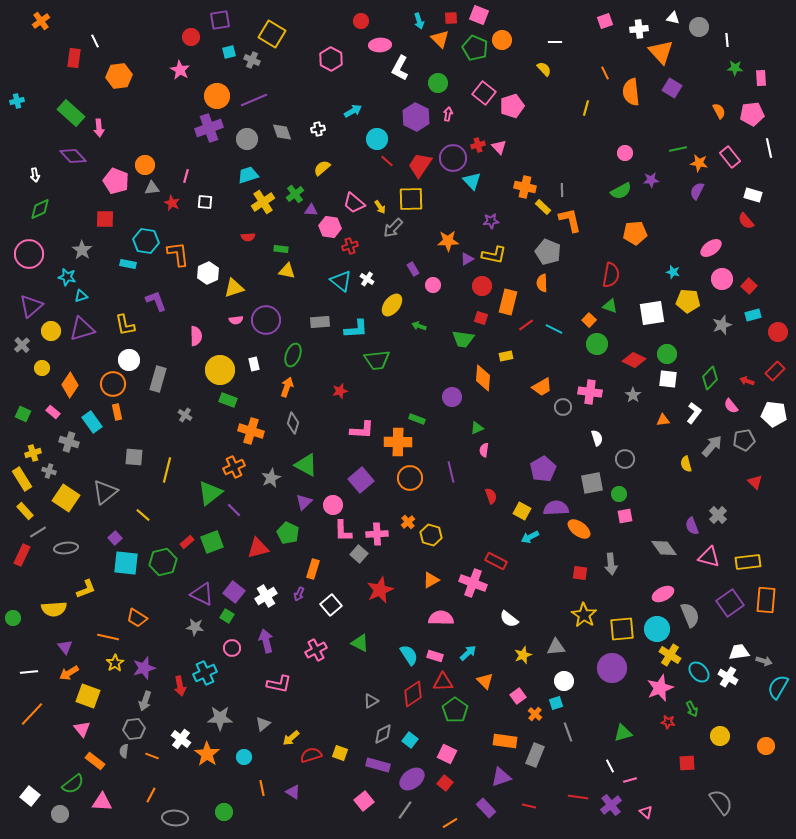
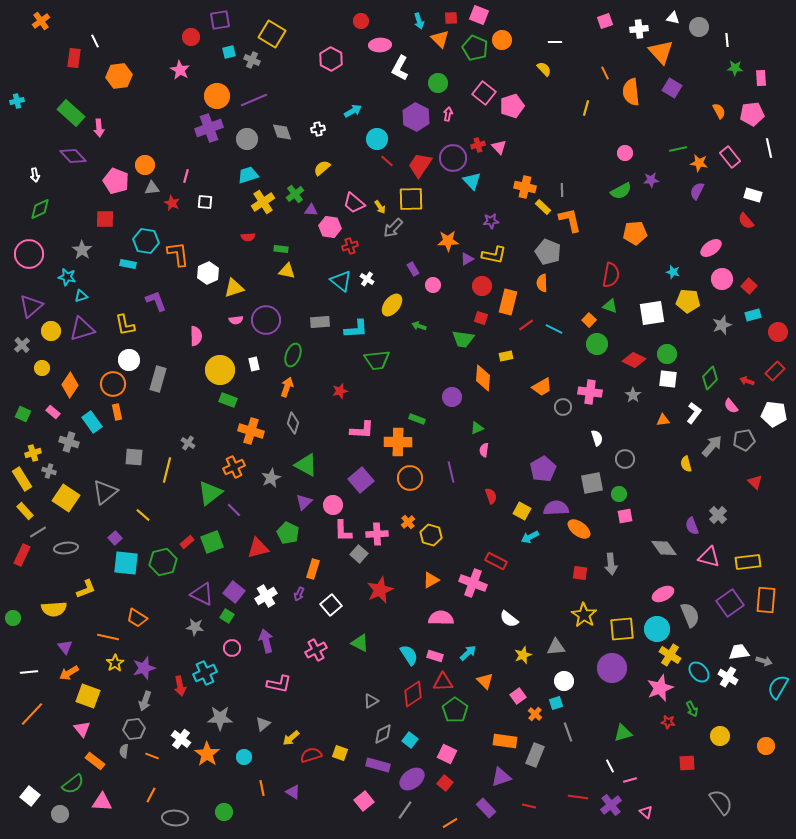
gray cross at (185, 415): moved 3 px right, 28 px down
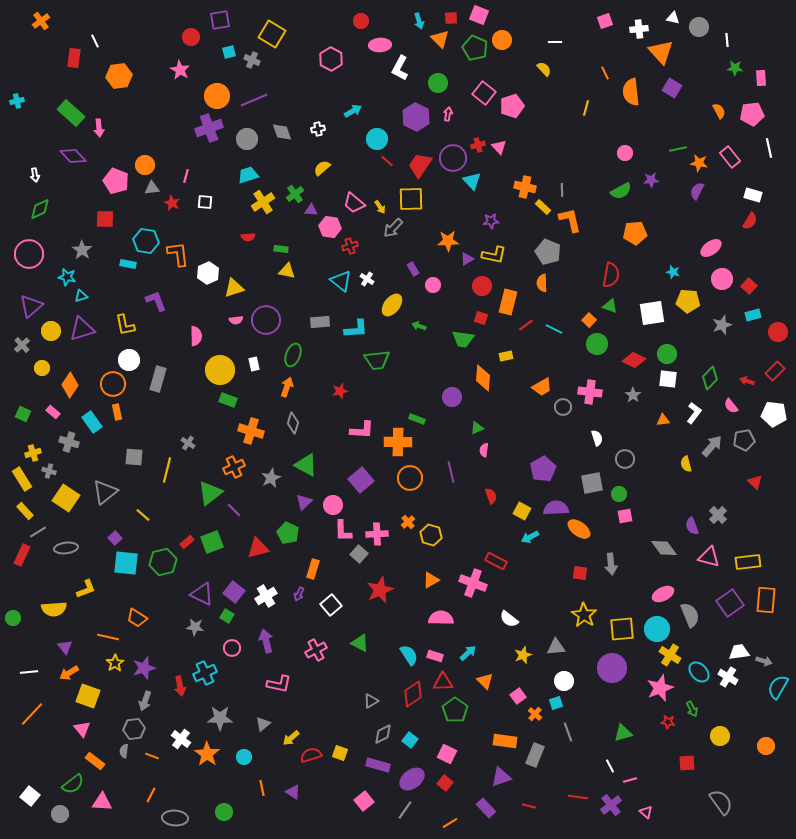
red semicircle at (746, 221): moved 4 px right; rotated 108 degrees counterclockwise
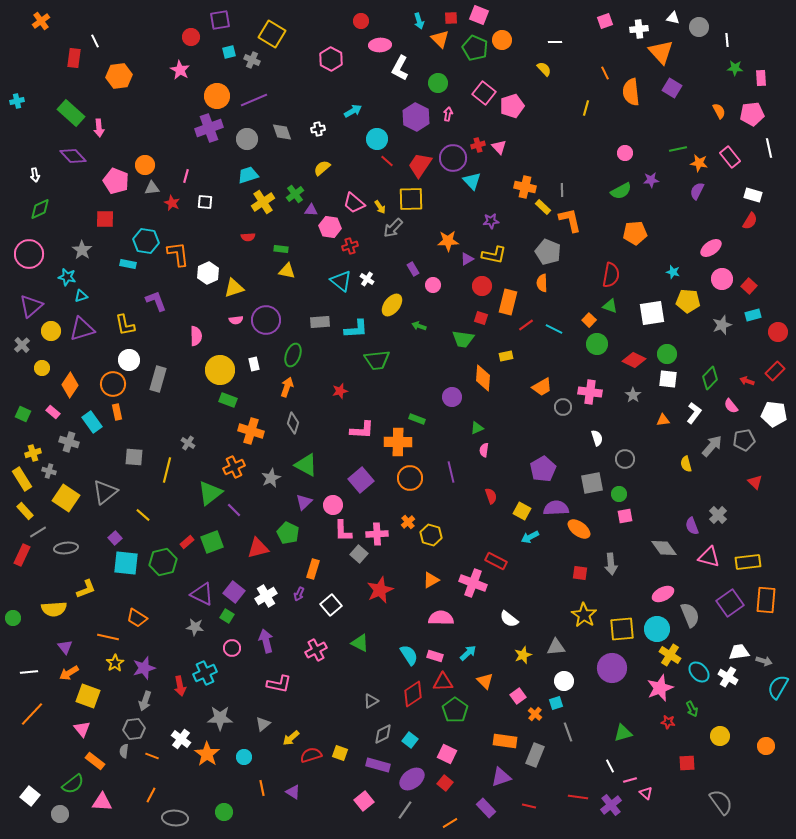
pink triangle at (646, 812): moved 19 px up
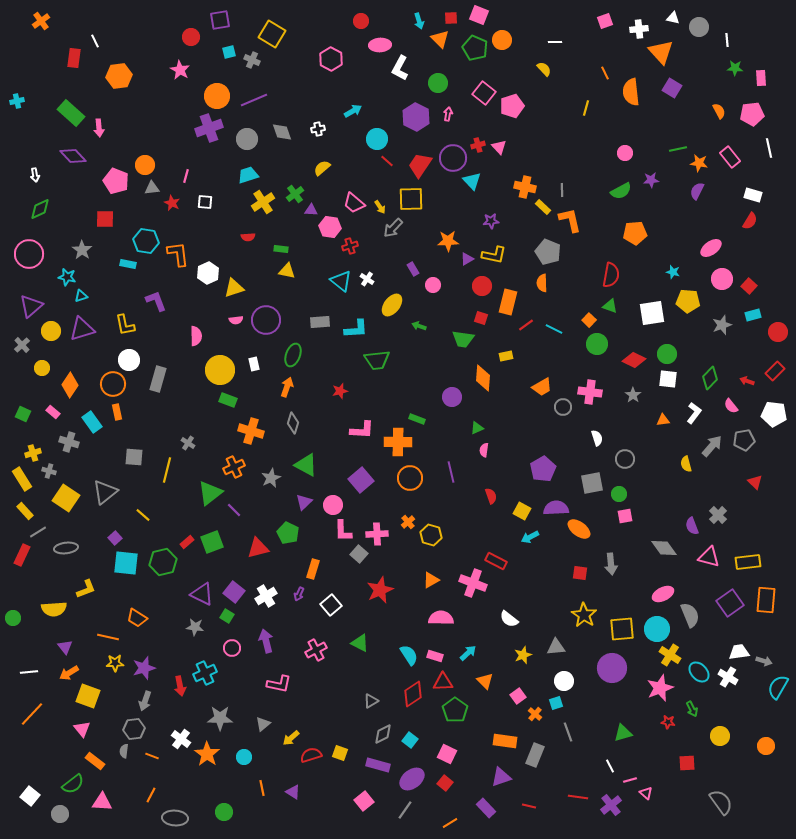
yellow star at (115, 663): rotated 30 degrees clockwise
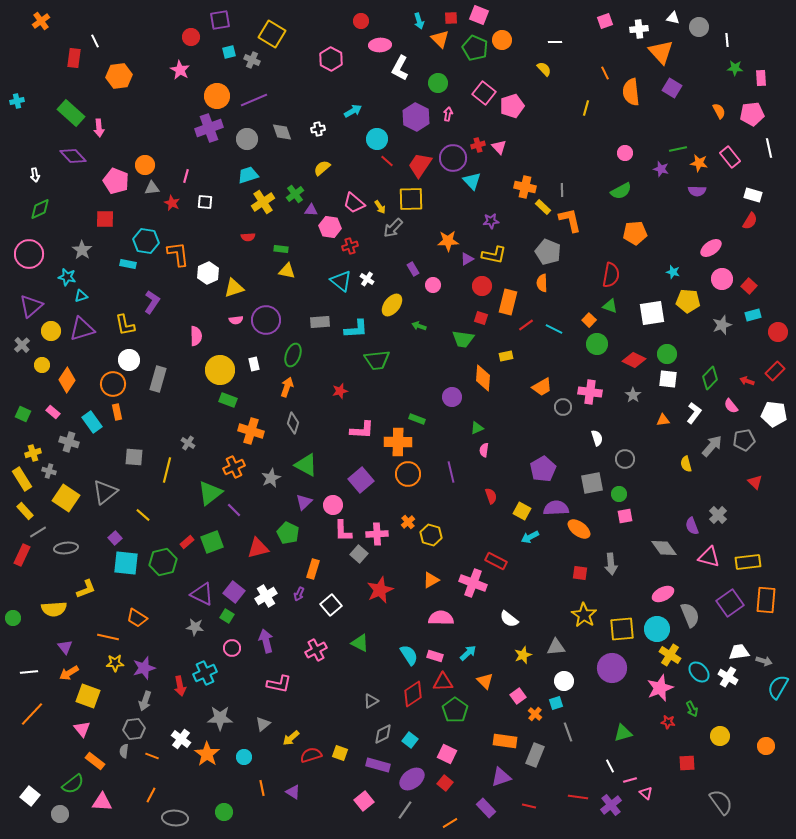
purple star at (651, 180): moved 10 px right, 11 px up; rotated 21 degrees clockwise
purple semicircle at (697, 191): rotated 114 degrees counterclockwise
purple L-shape at (156, 301): moved 4 px left, 1 px down; rotated 55 degrees clockwise
yellow circle at (42, 368): moved 3 px up
orange diamond at (70, 385): moved 3 px left, 5 px up
orange circle at (410, 478): moved 2 px left, 4 px up
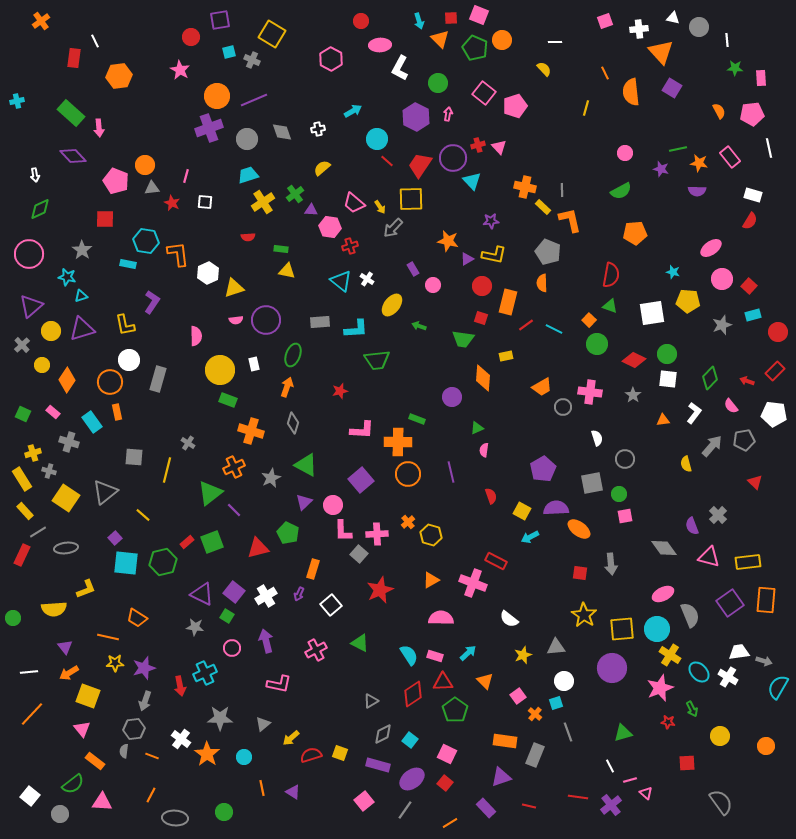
pink pentagon at (512, 106): moved 3 px right
orange star at (448, 241): rotated 15 degrees clockwise
orange circle at (113, 384): moved 3 px left, 2 px up
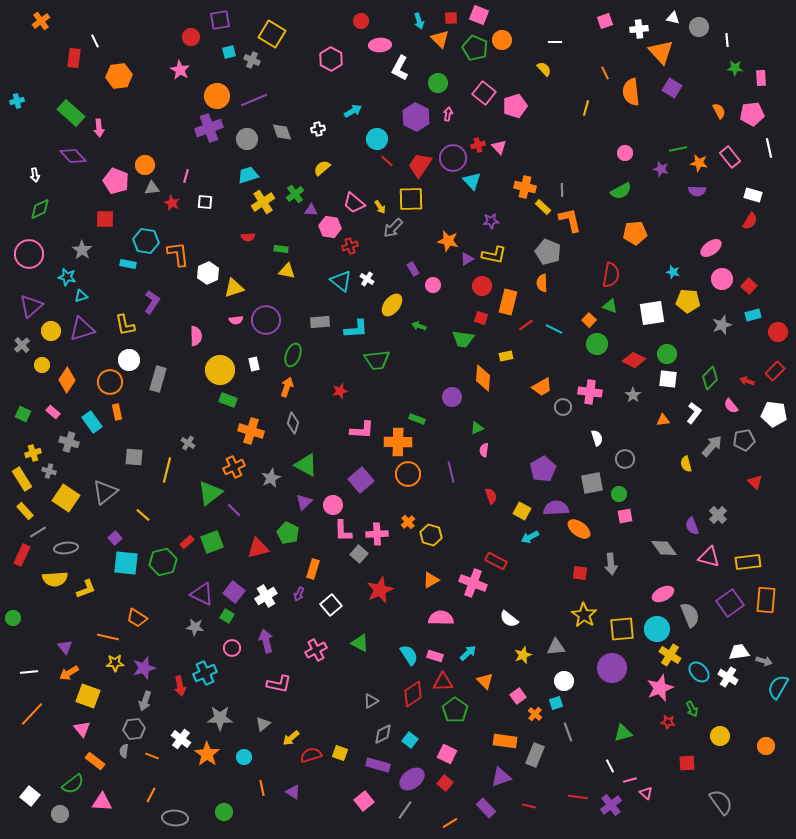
yellow semicircle at (54, 609): moved 1 px right, 30 px up
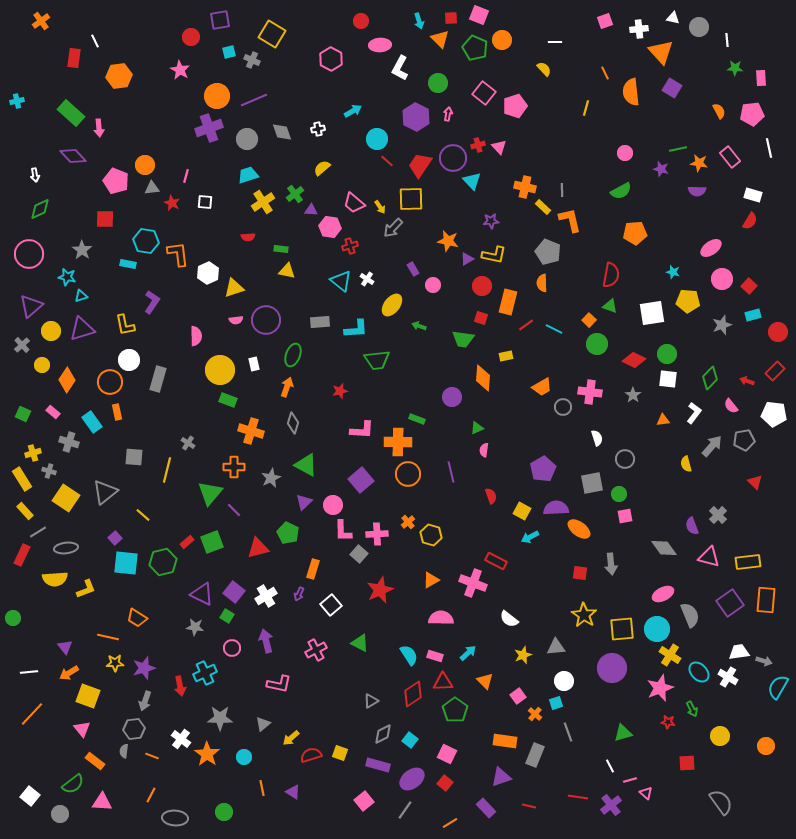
orange cross at (234, 467): rotated 25 degrees clockwise
green triangle at (210, 493): rotated 12 degrees counterclockwise
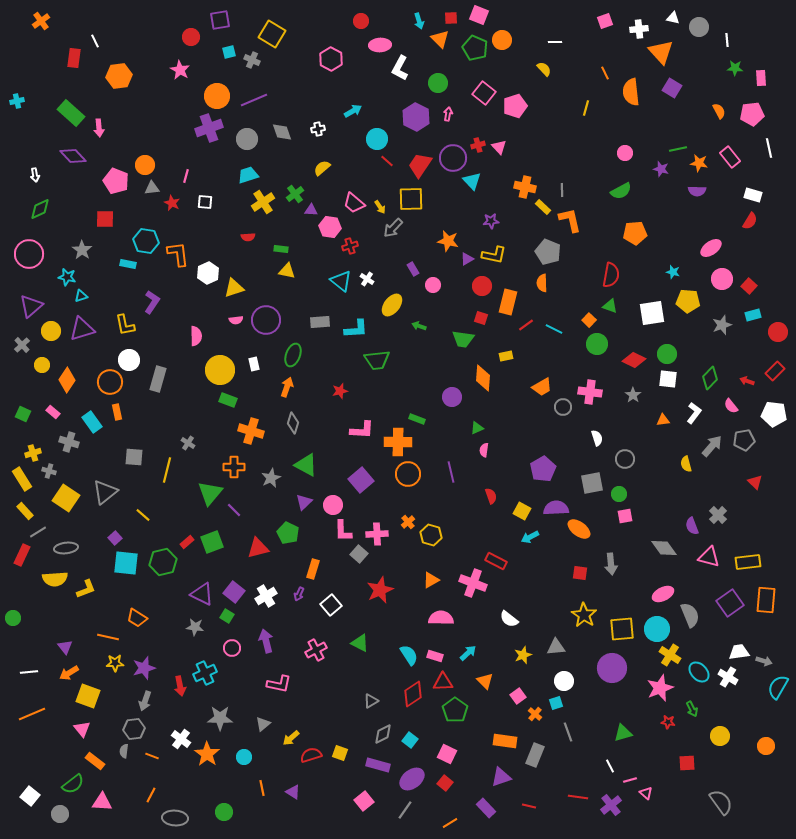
orange line at (32, 714): rotated 24 degrees clockwise
